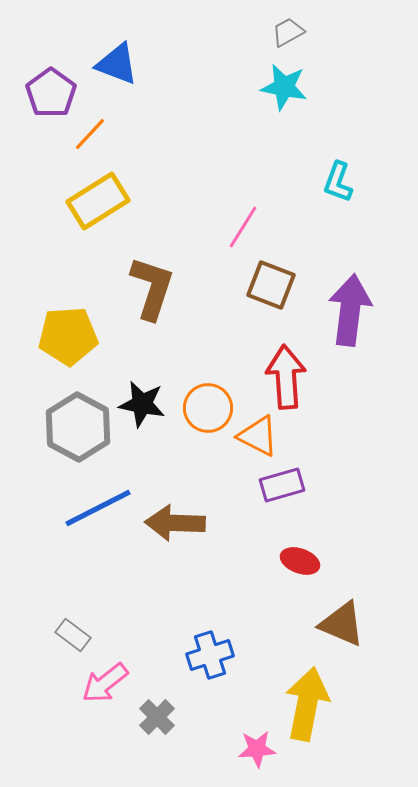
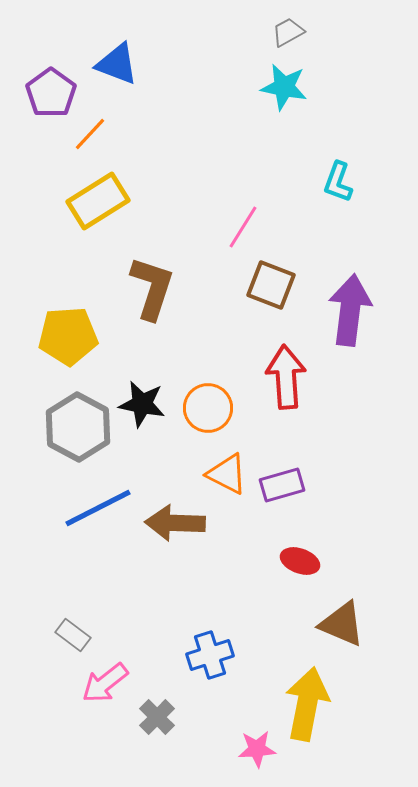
orange triangle: moved 31 px left, 38 px down
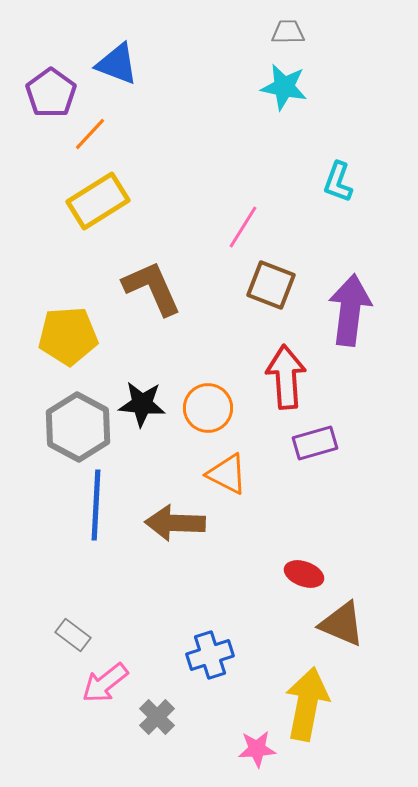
gray trapezoid: rotated 28 degrees clockwise
brown L-shape: rotated 42 degrees counterclockwise
black star: rotated 6 degrees counterclockwise
purple rectangle: moved 33 px right, 42 px up
blue line: moved 2 px left, 3 px up; rotated 60 degrees counterclockwise
red ellipse: moved 4 px right, 13 px down
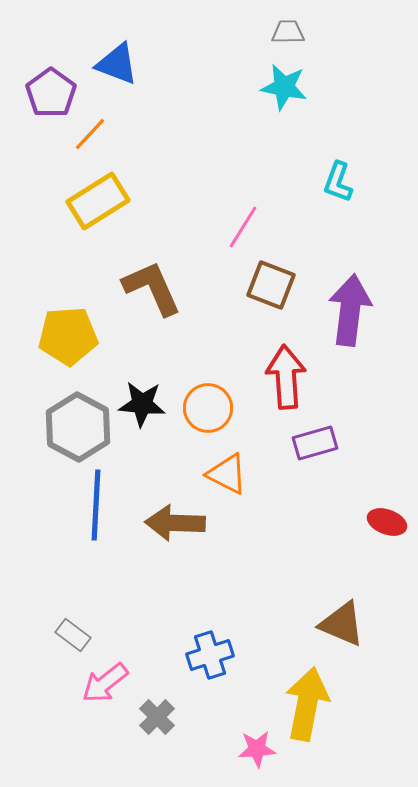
red ellipse: moved 83 px right, 52 px up
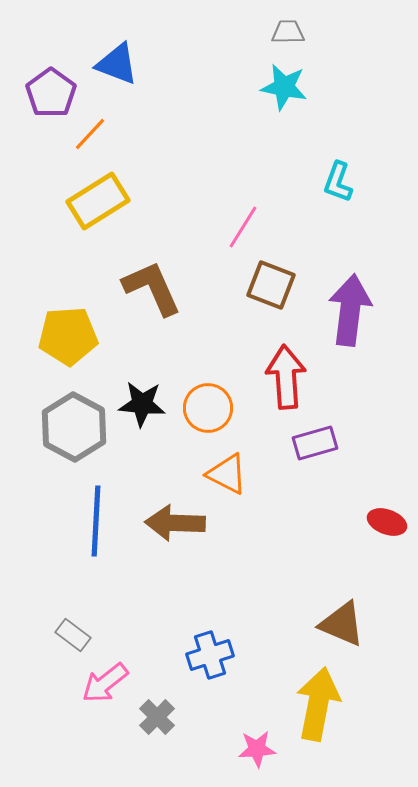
gray hexagon: moved 4 px left
blue line: moved 16 px down
yellow arrow: moved 11 px right
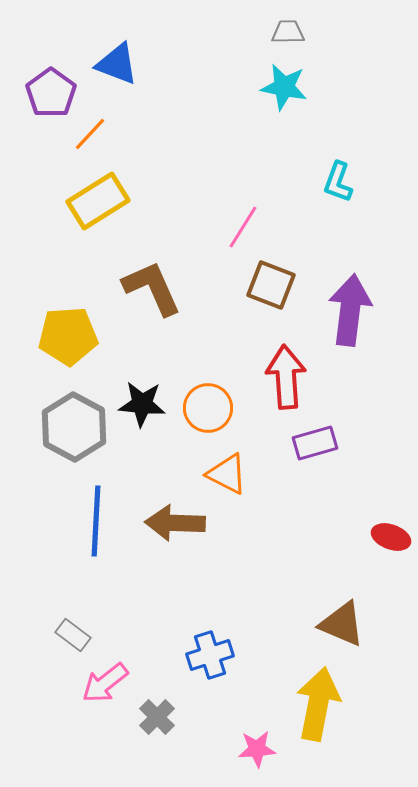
red ellipse: moved 4 px right, 15 px down
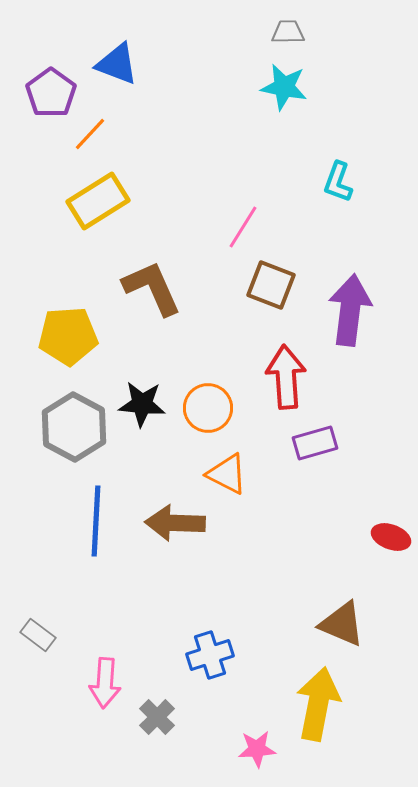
gray rectangle: moved 35 px left
pink arrow: rotated 48 degrees counterclockwise
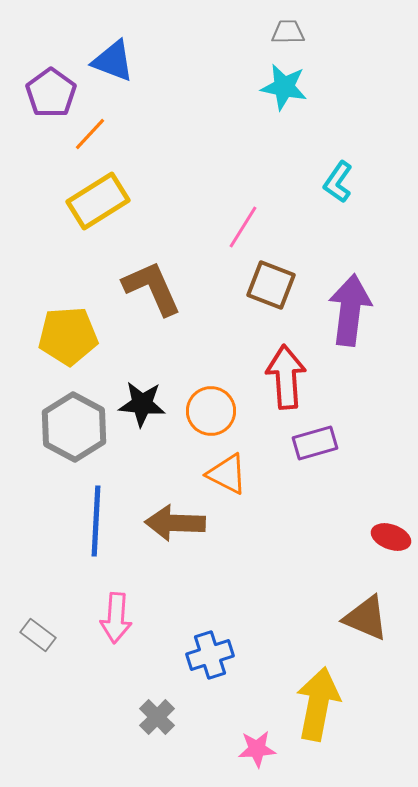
blue triangle: moved 4 px left, 3 px up
cyan L-shape: rotated 15 degrees clockwise
orange circle: moved 3 px right, 3 px down
brown triangle: moved 24 px right, 6 px up
pink arrow: moved 11 px right, 65 px up
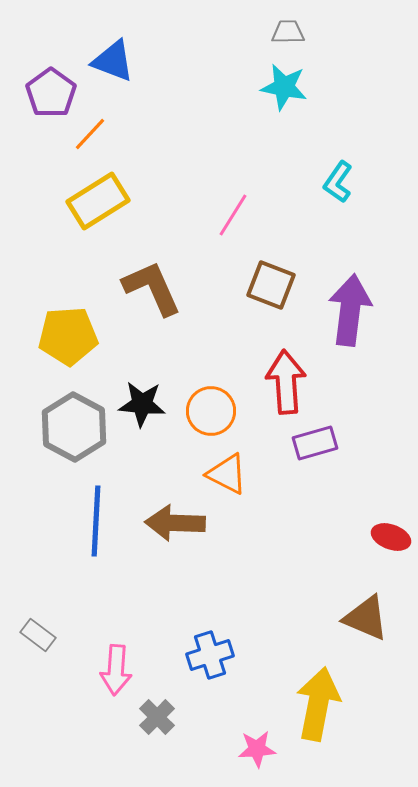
pink line: moved 10 px left, 12 px up
red arrow: moved 5 px down
pink arrow: moved 52 px down
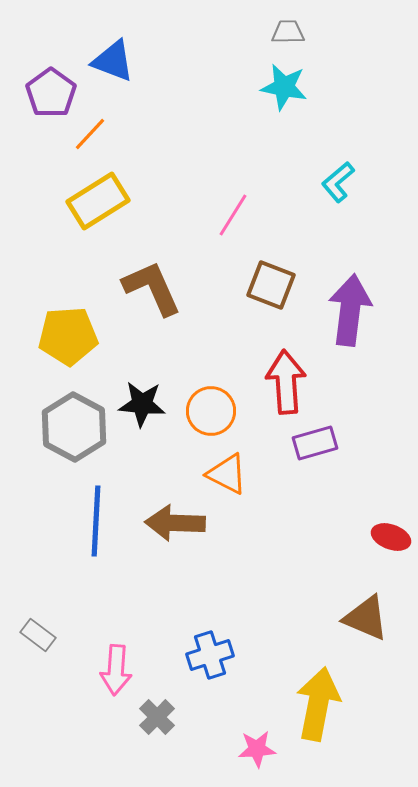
cyan L-shape: rotated 15 degrees clockwise
